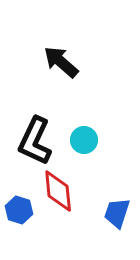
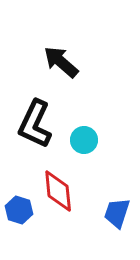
black L-shape: moved 17 px up
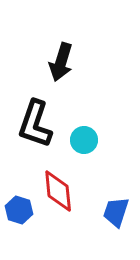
black arrow: rotated 114 degrees counterclockwise
black L-shape: rotated 6 degrees counterclockwise
blue trapezoid: moved 1 px left, 1 px up
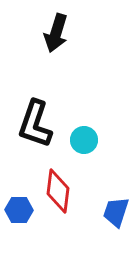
black arrow: moved 5 px left, 29 px up
red diamond: rotated 12 degrees clockwise
blue hexagon: rotated 16 degrees counterclockwise
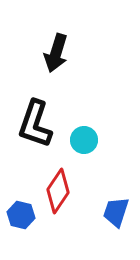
black arrow: moved 20 px down
red diamond: rotated 27 degrees clockwise
blue hexagon: moved 2 px right, 5 px down; rotated 12 degrees clockwise
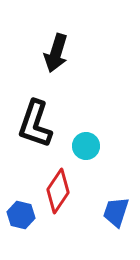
cyan circle: moved 2 px right, 6 px down
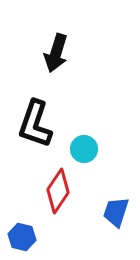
cyan circle: moved 2 px left, 3 px down
blue hexagon: moved 1 px right, 22 px down
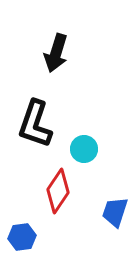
blue trapezoid: moved 1 px left
blue hexagon: rotated 20 degrees counterclockwise
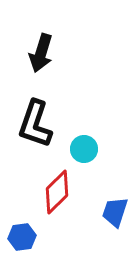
black arrow: moved 15 px left
red diamond: moved 1 px left, 1 px down; rotated 12 degrees clockwise
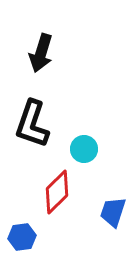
black L-shape: moved 3 px left
blue trapezoid: moved 2 px left
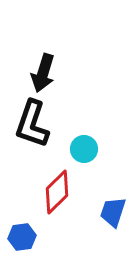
black arrow: moved 2 px right, 20 px down
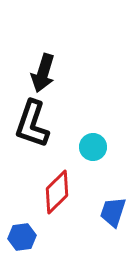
cyan circle: moved 9 px right, 2 px up
